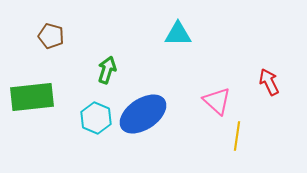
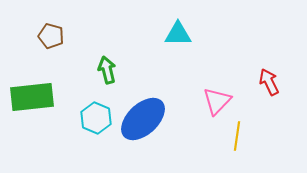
green arrow: rotated 32 degrees counterclockwise
pink triangle: rotated 32 degrees clockwise
blue ellipse: moved 5 px down; rotated 9 degrees counterclockwise
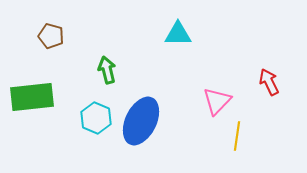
blue ellipse: moved 2 px left, 2 px down; rotated 21 degrees counterclockwise
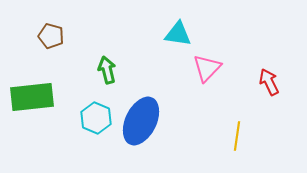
cyan triangle: rotated 8 degrees clockwise
pink triangle: moved 10 px left, 33 px up
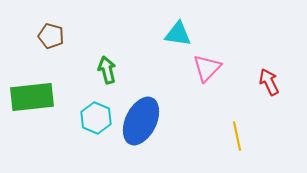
yellow line: rotated 20 degrees counterclockwise
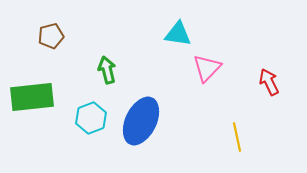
brown pentagon: rotated 30 degrees counterclockwise
cyan hexagon: moved 5 px left; rotated 16 degrees clockwise
yellow line: moved 1 px down
